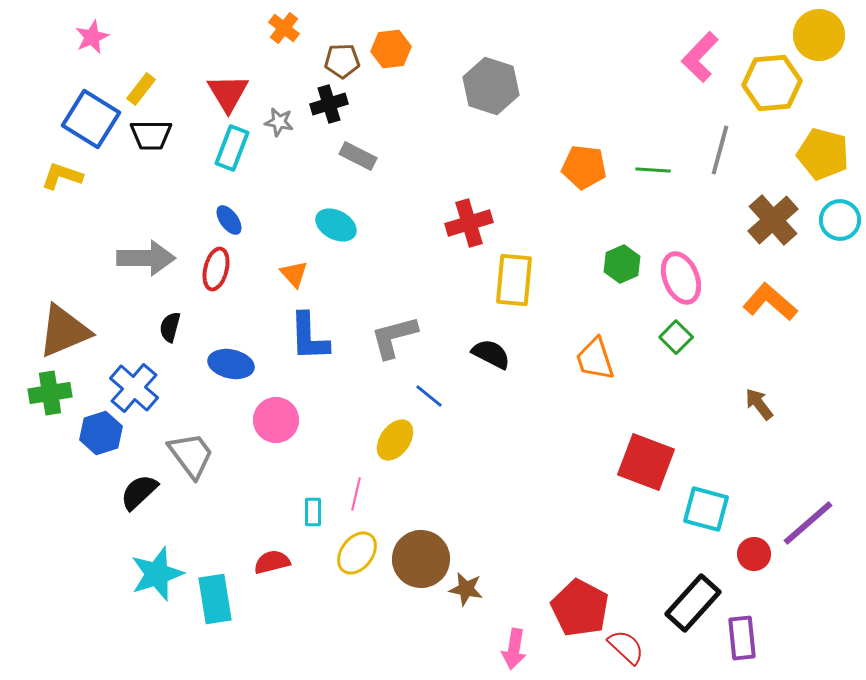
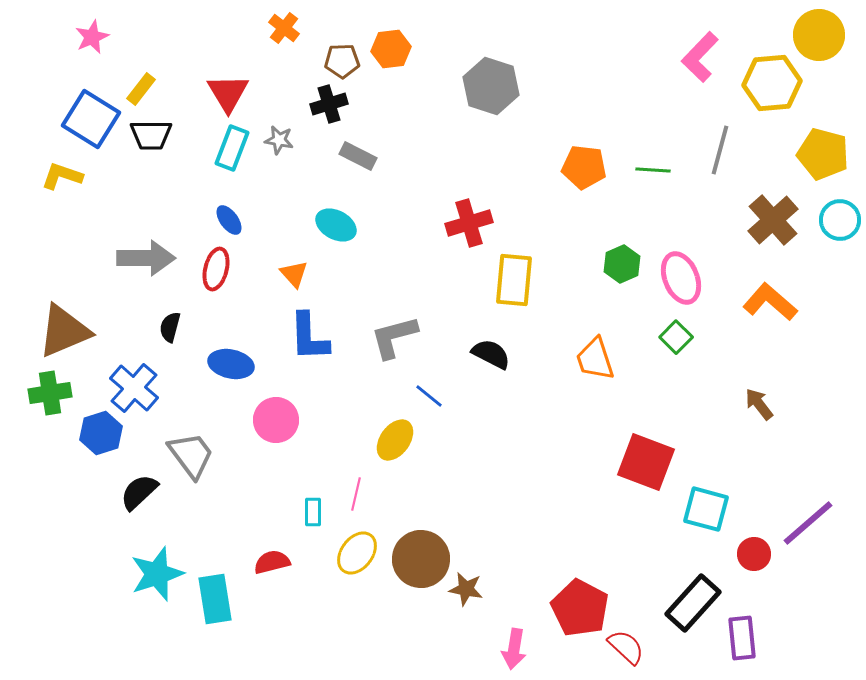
gray star at (279, 122): moved 18 px down
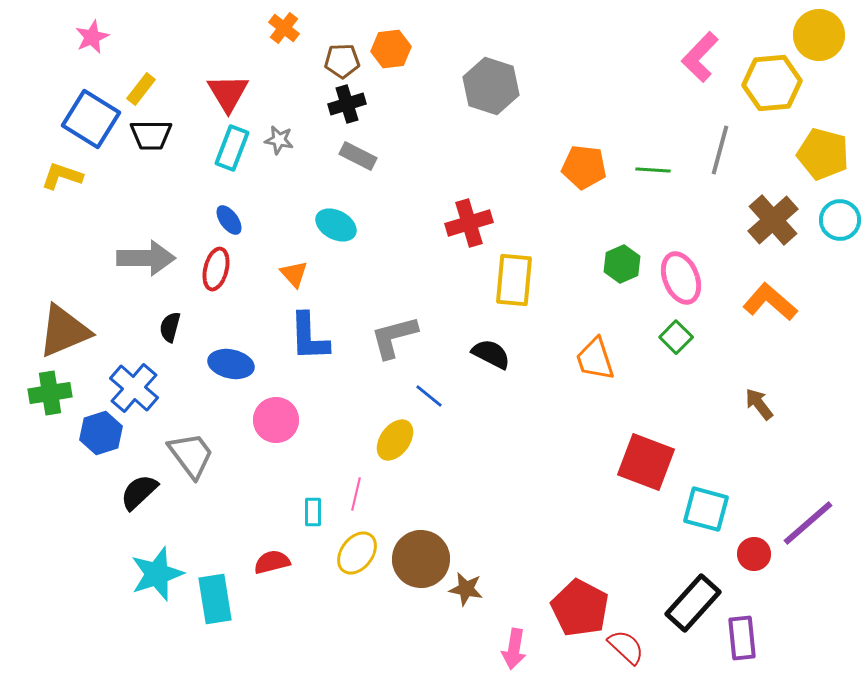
black cross at (329, 104): moved 18 px right
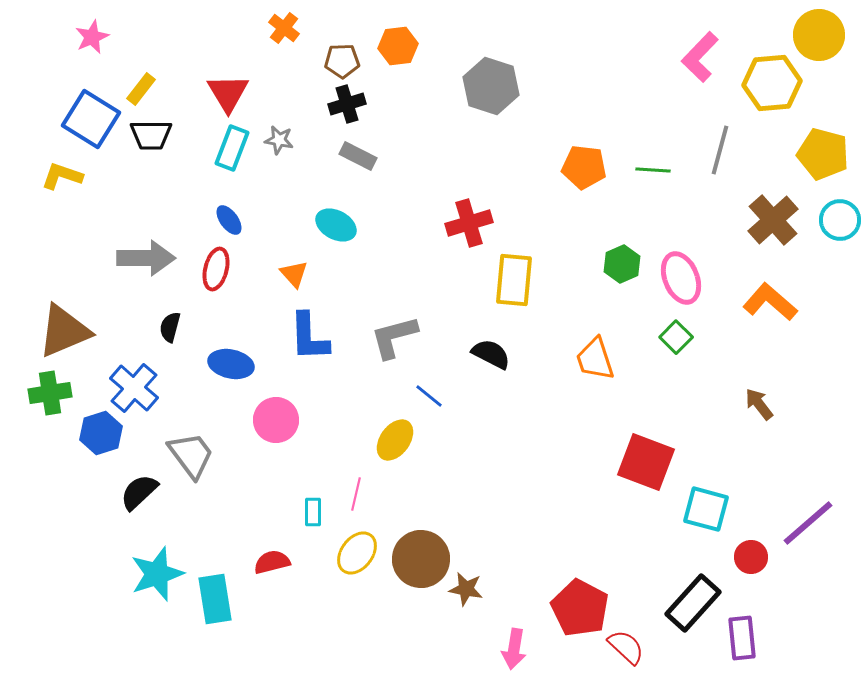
orange hexagon at (391, 49): moved 7 px right, 3 px up
red circle at (754, 554): moved 3 px left, 3 px down
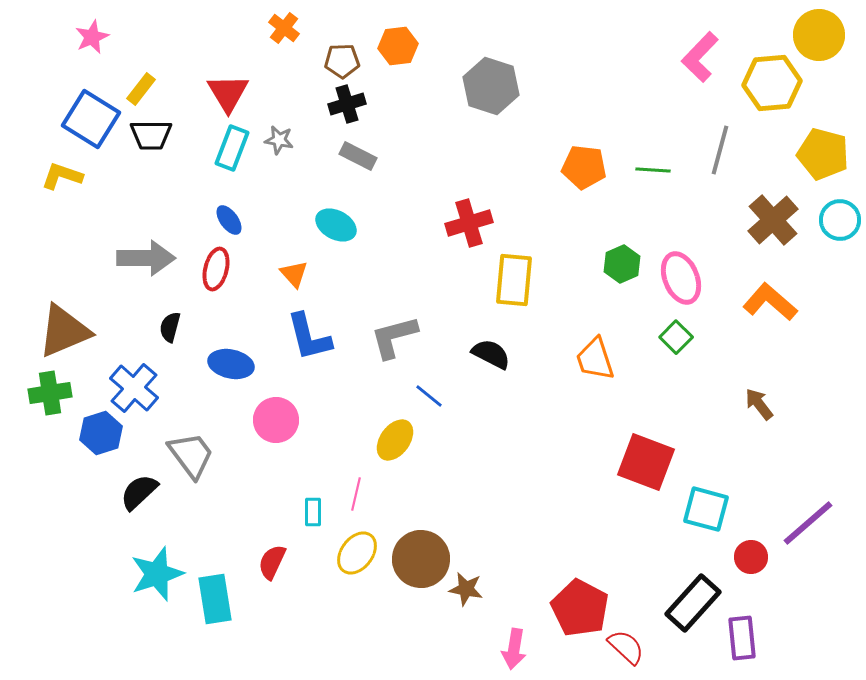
blue L-shape at (309, 337): rotated 12 degrees counterclockwise
red semicircle at (272, 562): rotated 51 degrees counterclockwise
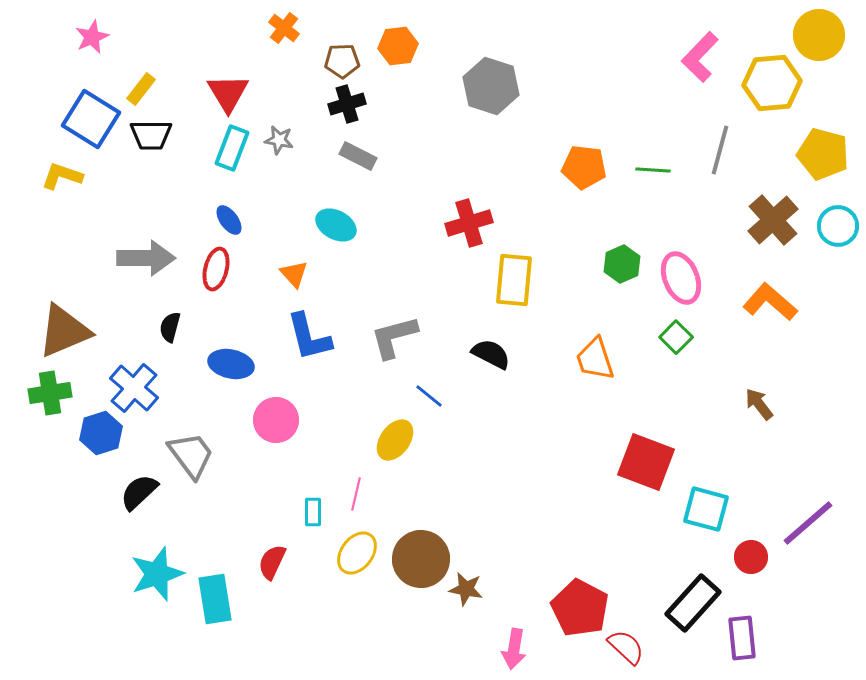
cyan circle at (840, 220): moved 2 px left, 6 px down
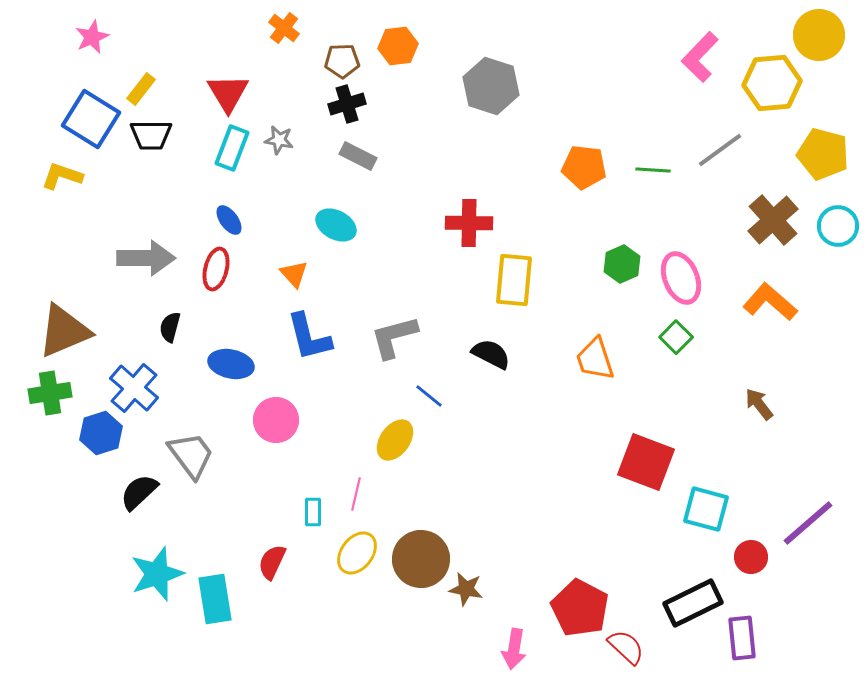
gray line at (720, 150): rotated 39 degrees clockwise
red cross at (469, 223): rotated 18 degrees clockwise
black rectangle at (693, 603): rotated 22 degrees clockwise
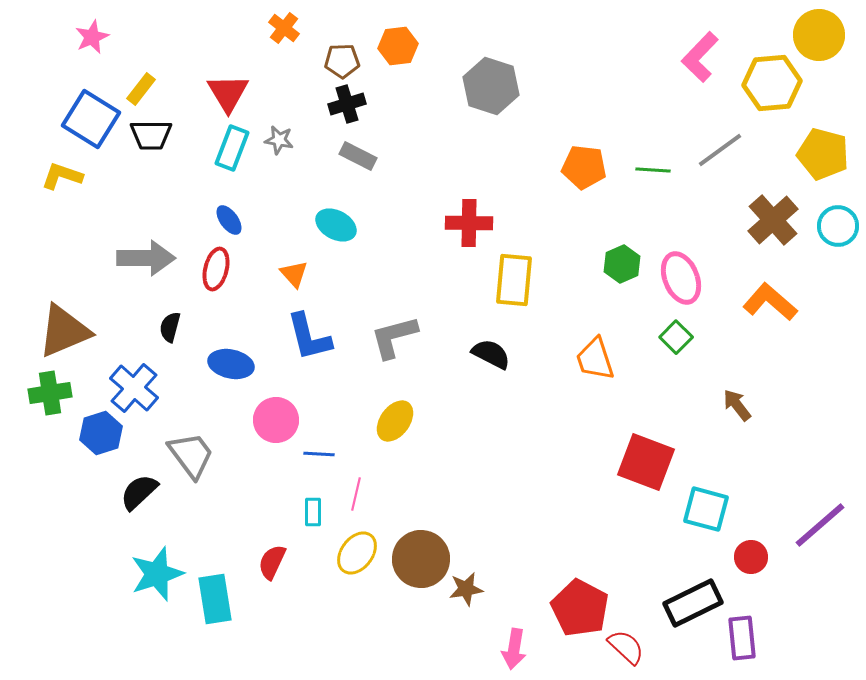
blue line at (429, 396): moved 110 px left, 58 px down; rotated 36 degrees counterclockwise
brown arrow at (759, 404): moved 22 px left, 1 px down
yellow ellipse at (395, 440): moved 19 px up
purple line at (808, 523): moved 12 px right, 2 px down
brown star at (466, 589): rotated 20 degrees counterclockwise
